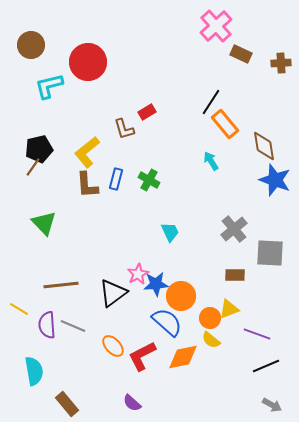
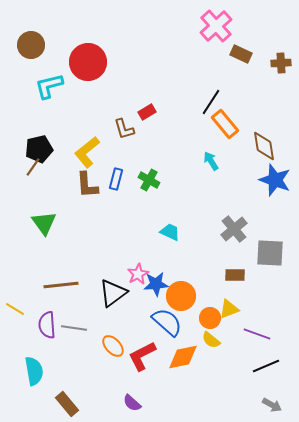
green triangle at (44, 223): rotated 8 degrees clockwise
cyan trapezoid at (170, 232): rotated 40 degrees counterclockwise
yellow line at (19, 309): moved 4 px left
gray line at (73, 326): moved 1 px right, 2 px down; rotated 15 degrees counterclockwise
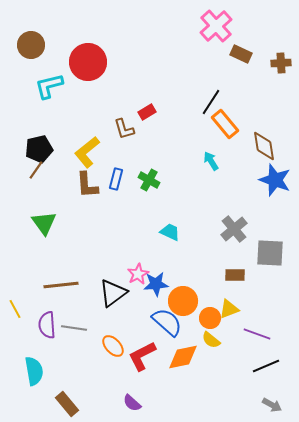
brown line at (33, 167): moved 3 px right, 3 px down
orange circle at (181, 296): moved 2 px right, 5 px down
yellow line at (15, 309): rotated 30 degrees clockwise
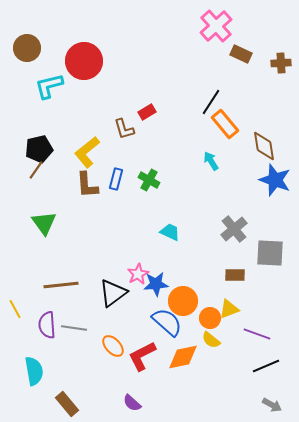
brown circle at (31, 45): moved 4 px left, 3 px down
red circle at (88, 62): moved 4 px left, 1 px up
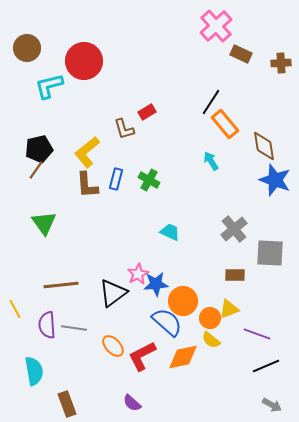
brown rectangle at (67, 404): rotated 20 degrees clockwise
